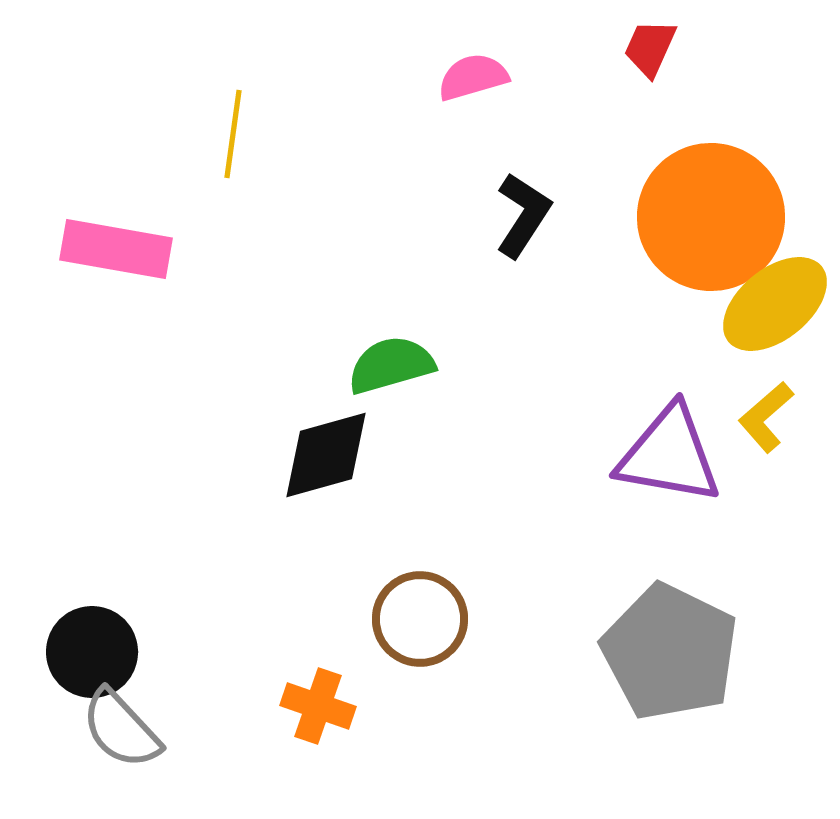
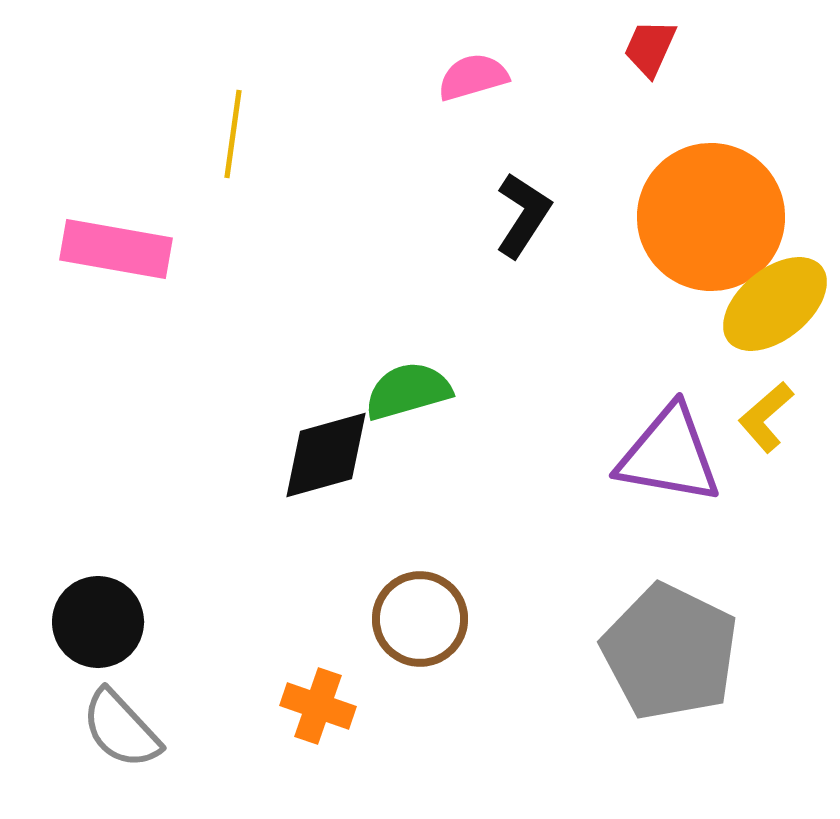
green semicircle: moved 17 px right, 26 px down
black circle: moved 6 px right, 30 px up
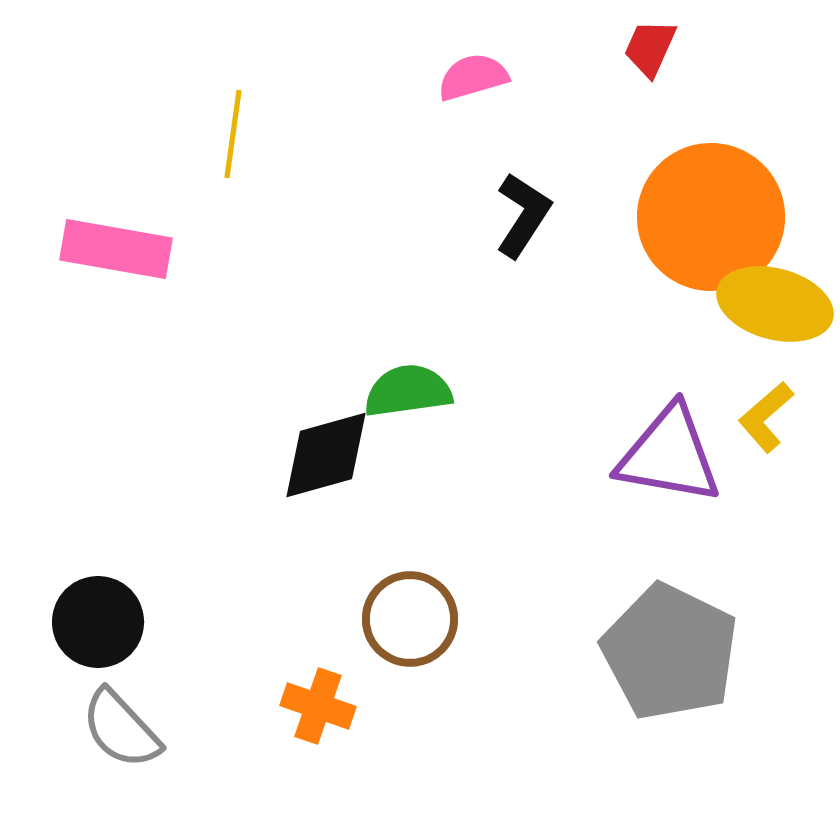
yellow ellipse: rotated 54 degrees clockwise
green semicircle: rotated 8 degrees clockwise
brown circle: moved 10 px left
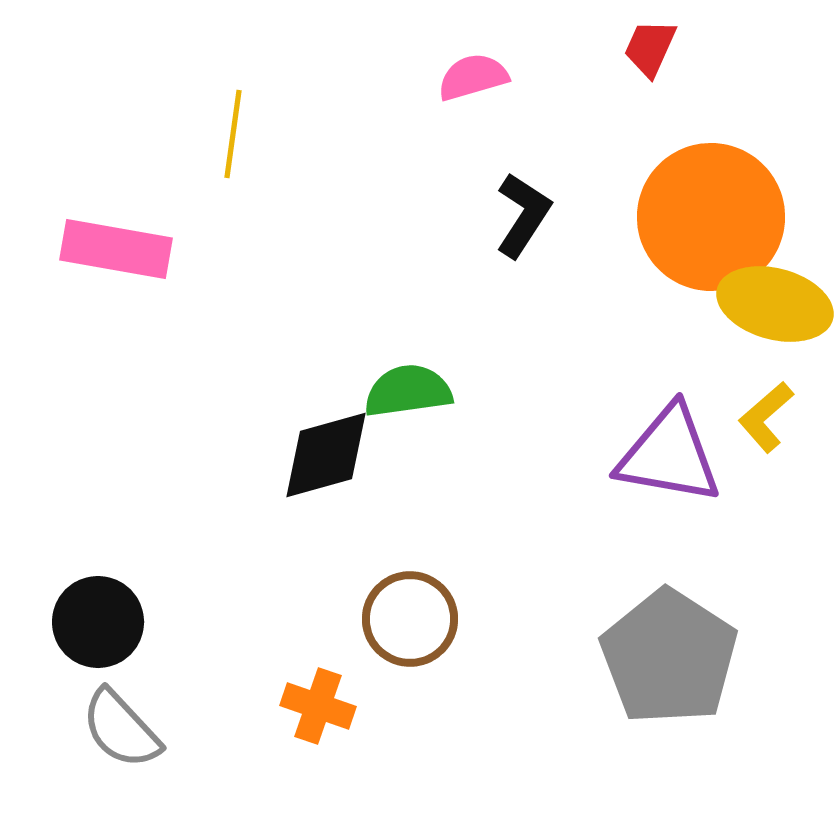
gray pentagon: moved 1 px left, 5 px down; rotated 7 degrees clockwise
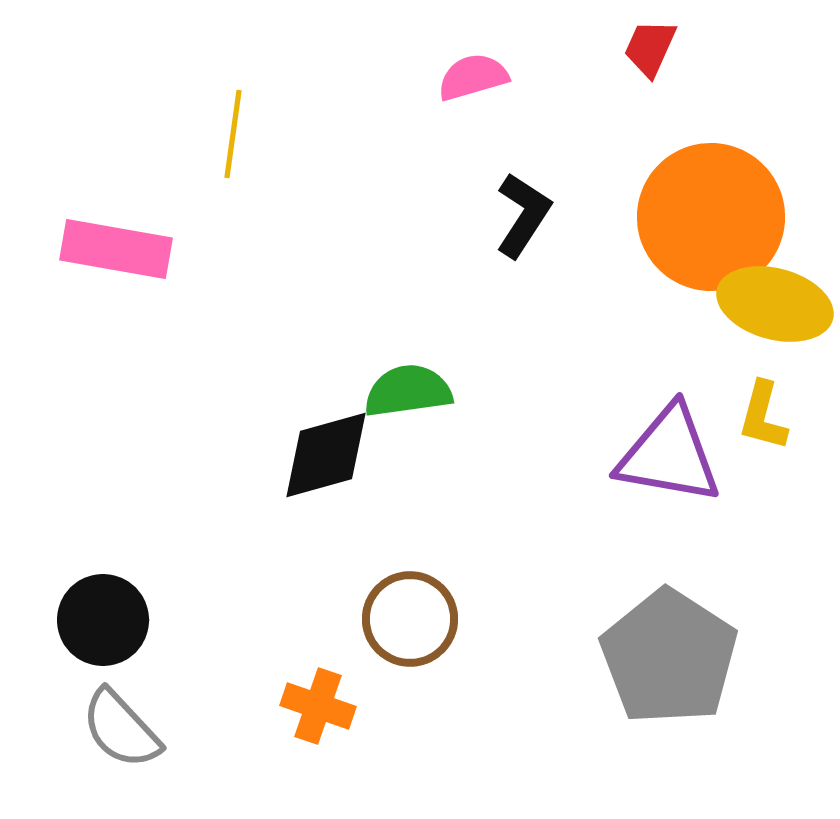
yellow L-shape: moved 3 px left, 1 px up; rotated 34 degrees counterclockwise
black circle: moved 5 px right, 2 px up
